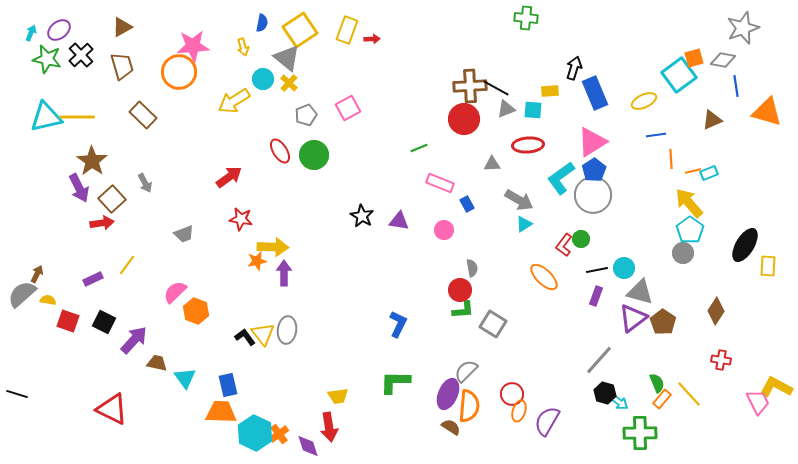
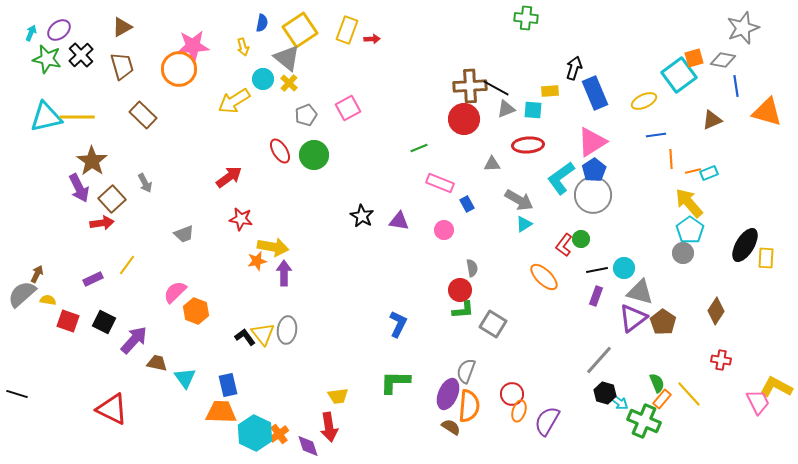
orange circle at (179, 72): moved 3 px up
yellow arrow at (273, 247): rotated 8 degrees clockwise
yellow rectangle at (768, 266): moved 2 px left, 8 px up
gray semicircle at (466, 371): rotated 25 degrees counterclockwise
green cross at (640, 433): moved 4 px right, 12 px up; rotated 24 degrees clockwise
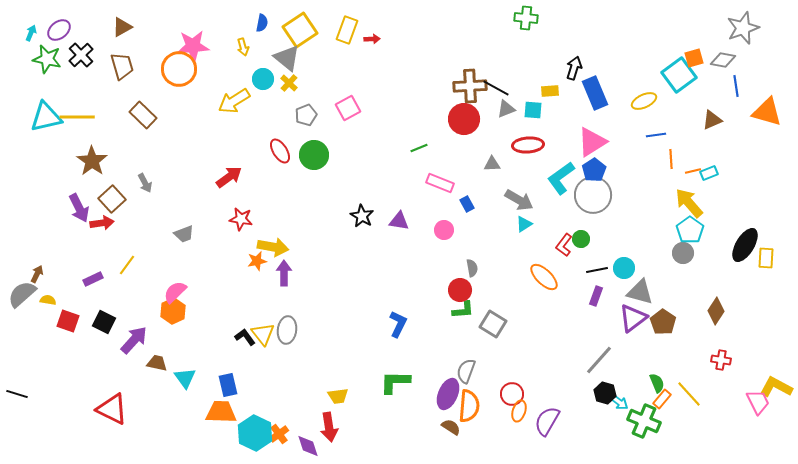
purple arrow at (79, 188): moved 20 px down
orange hexagon at (196, 311): moved 23 px left; rotated 15 degrees clockwise
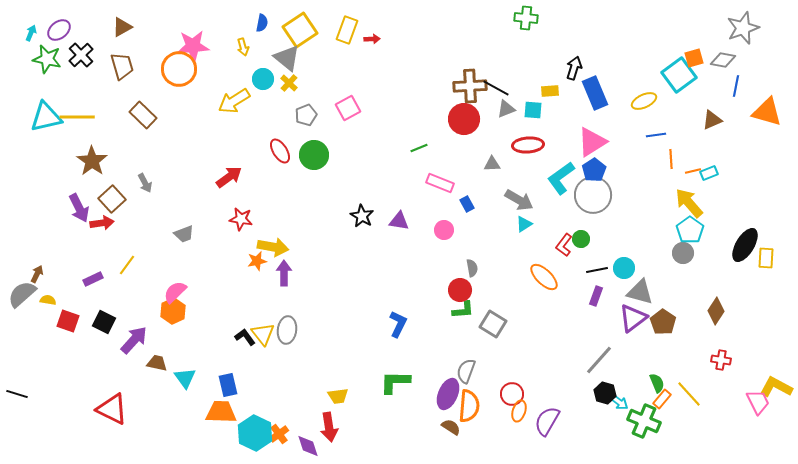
blue line at (736, 86): rotated 20 degrees clockwise
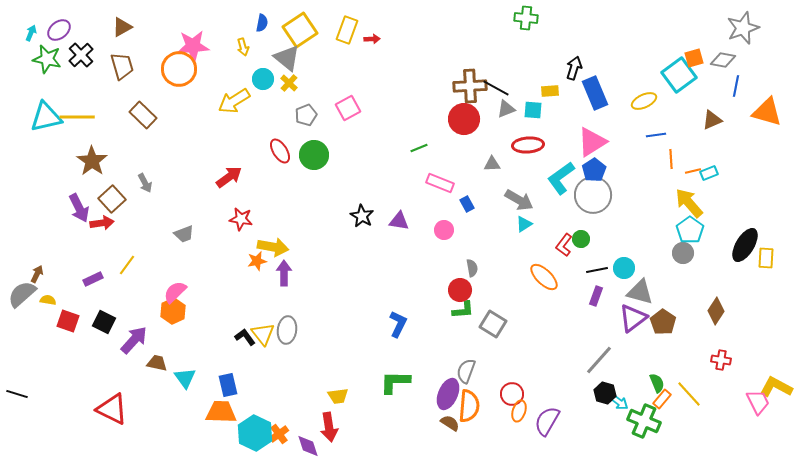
brown semicircle at (451, 427): moved 1 px left, 4 px up
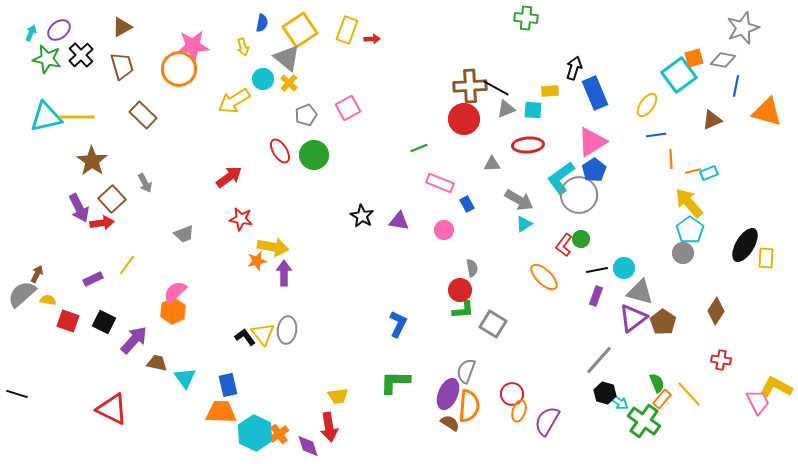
yellow ellipse at (644, 101): moved 3 px right, 4 px down; rotated 30 degrees counterclockwise
gray circle at (593, 195): moved 14 px left
green cross at (644, 421): rotated 12 degrees clockwise
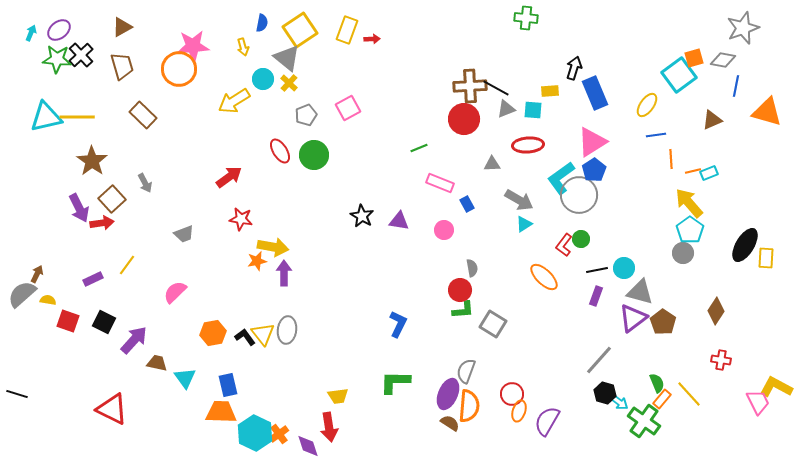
green star at (47, 59): moved 10 px right; rotated 8 degrees counterclockwise
orange hexagon at (173, 311): moved 40 px right, 22 px down; rotated 15 degrees clockwise
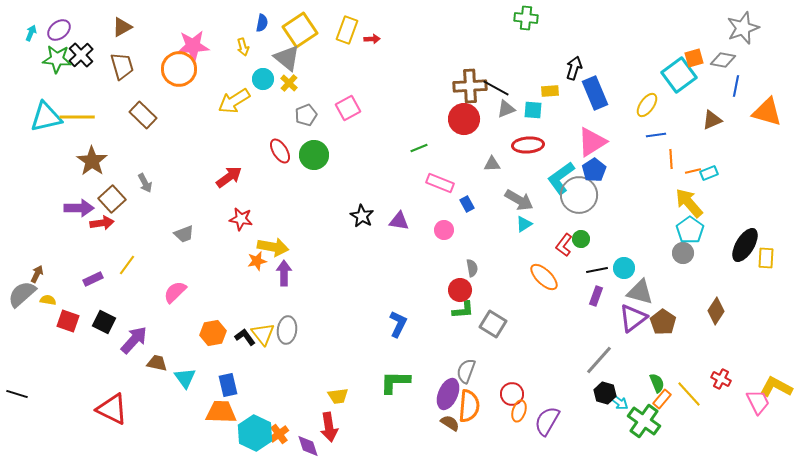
purple arrow at (79, 208): rotated 64 degrees counterclockwise
red cross at (721, 360): moved 19 px down; rotated 18 degrees clockwise
